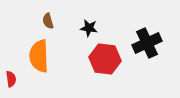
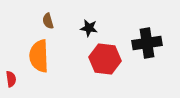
black cross: rotated 16 degrees clockwise
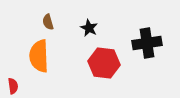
brown semicircle: moved 1 px down
black star: rotated 18 degrees clockwise
red hexagon: moved 1 px left, 4 px down
red semicircle: moved 2 px right, 7 px down
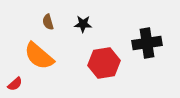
black star: moved 6 px left, 4 px up; rotated 24 degrees counterclockwise
orange semicircle: rotated 48 degrees counterclockwise
red hexagon: rotated 16 degrees counterclockwise
red semicircle: moved 2 px right, 2 px up; rotated 56 degrees clockwise
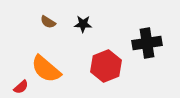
brown semicircle: rotated 42 degrees counterclockwise
orange semicircle: moved 7 px right, 13 px down
red hexagon: moved 2 px right, 3 px down; rotated 12 degrees counterclockwise
red semicircle: moved 6 px right, 3 px down
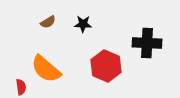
brown semicircle: rotated 63 degrees counterclockwise
black cross: rotated 12 degrees clockwise
red hexagon: rotated 16 degrees counterclockwise
red semicircle: rotated 56 degrees counterclockwise
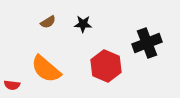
black cross: rotated 24 degrees counterclockwise
red semicircle: moved 9 px left, 2 px up; rotated 105 degrees clockwise
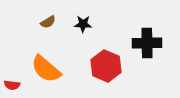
black cross: rotated 20 degrees clockwise
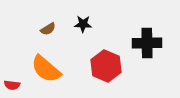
brown semicircle: moved 7 px down
